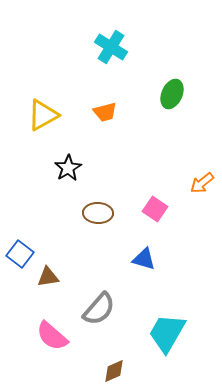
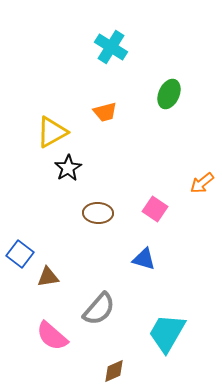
green ellipse: moved 3 px left
yellow triangle: moved 9 px right, 17 px down
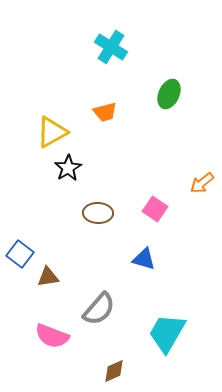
pink semicircle: rotated 20 degrees counterclockwise
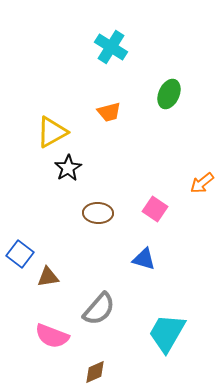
orange trapezoid: moved 4 px right
brown diamond: moved 19 px left, 1 px down
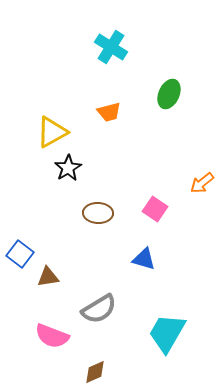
gray semicircle: rotated 18 degrees clockwise
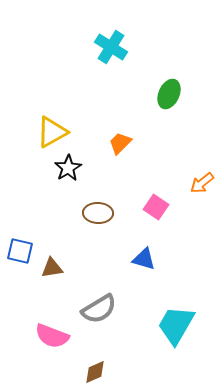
orange trapezoid: moved 11 px right, 31 px down; rotated 150 degrees clockwise
pink square: moved 1 px right, 2 px up
blue square: moved 3 px up; rotated 24 degrees counterclockwise
brown triangle: moved 4 px right, 9 px up
cyan trapezoid: moved 9 px right, 8 px up
